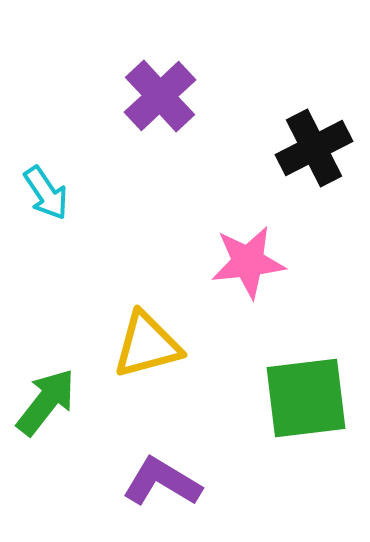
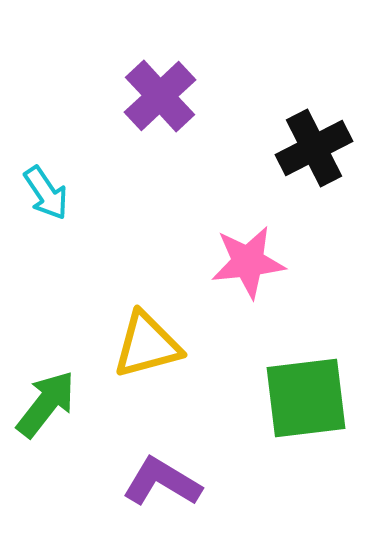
green arrow: moved 2 px down
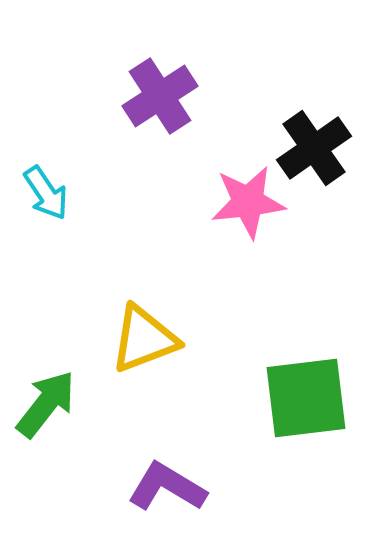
purple cross: rotated 10 degrees clockwise
black cross: rotated 8 degrees counterclockwise
pink star: moved 60 px up
yellow triangle: moved 3 px left, 6 px up; rotated 6 degrees counterclockwise
purple L-shape: moved 5 px right, 5 px down
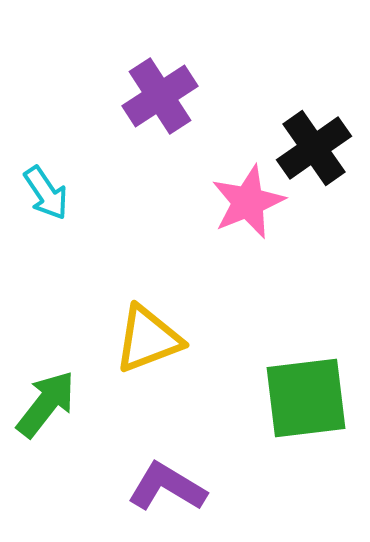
pink star: rotated 16 degrees counterclockwise
yellow triangle: moved 4 px right
